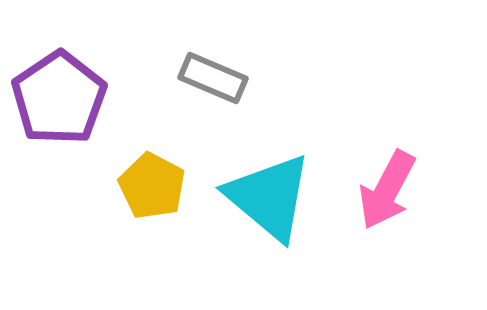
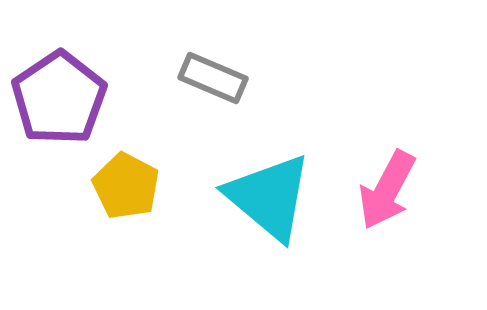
yellow pentagon: moved 26 px left
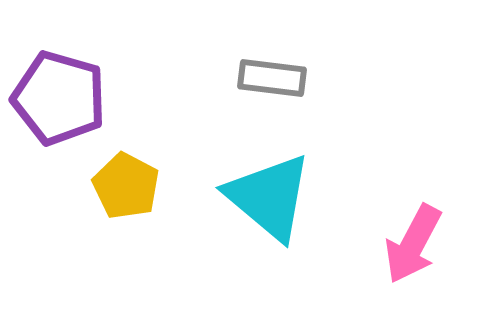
gray rectangle: moved 59 px right; rotated 16 degrees counterclockwise
purple pentagon: rotated 22 degrees counterclockwise
pink arrow: moved 26 px right, 54 px down
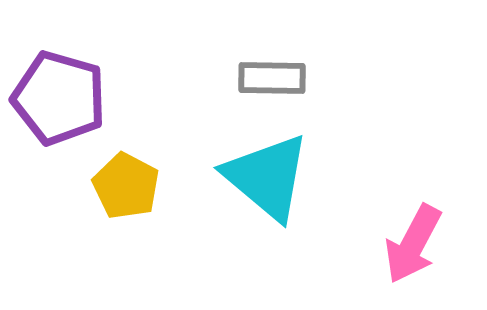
gray rectangle: rotated 6 degrees counterclockwise
cyan triangle: moved 2 px left, 20 px up
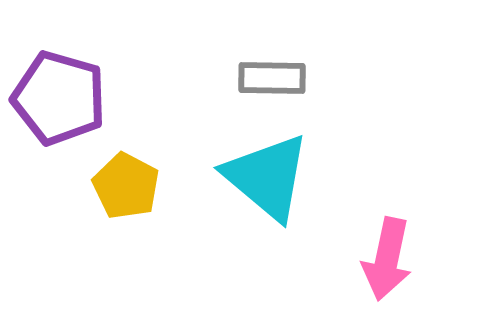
pink arrow: moved 26 px left, 15 px down; rotated 16 degrees counterclockwise
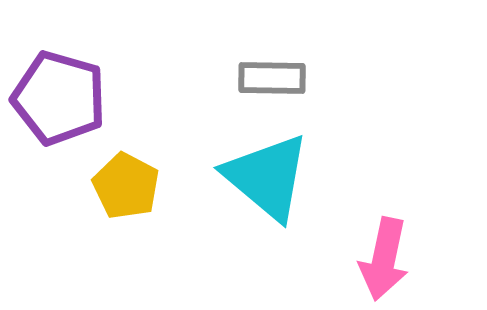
pink arrow: moved 3 px left
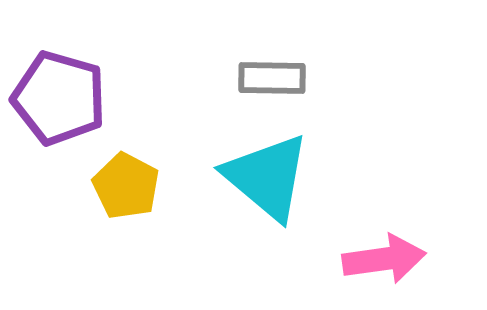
pink arrow: rotated 110 degrees counterclockwise
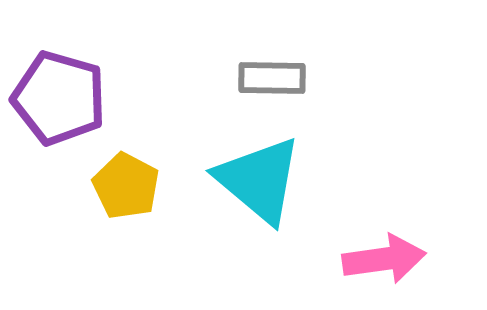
cyan triangle: moved 8 px left, 3 px down
